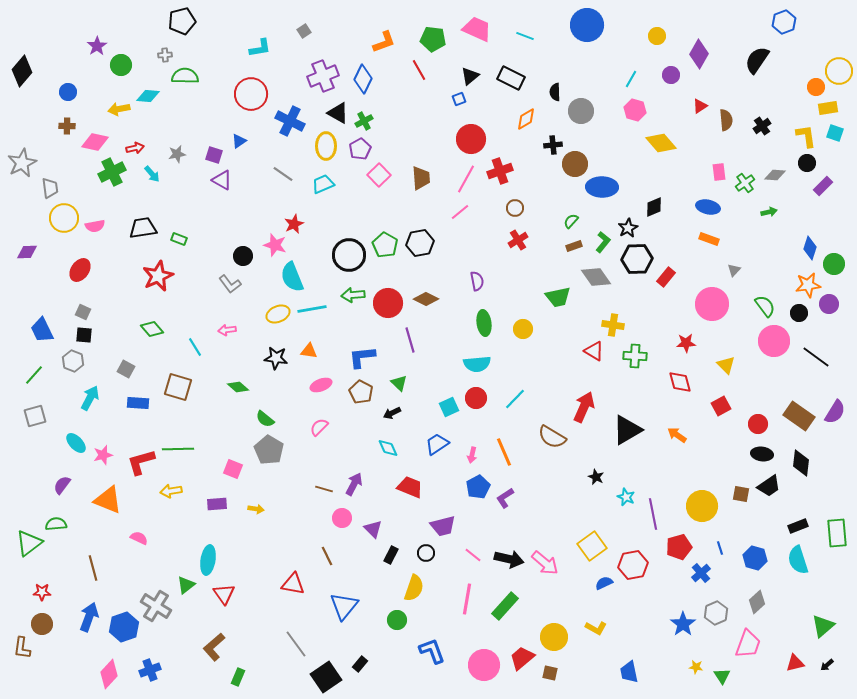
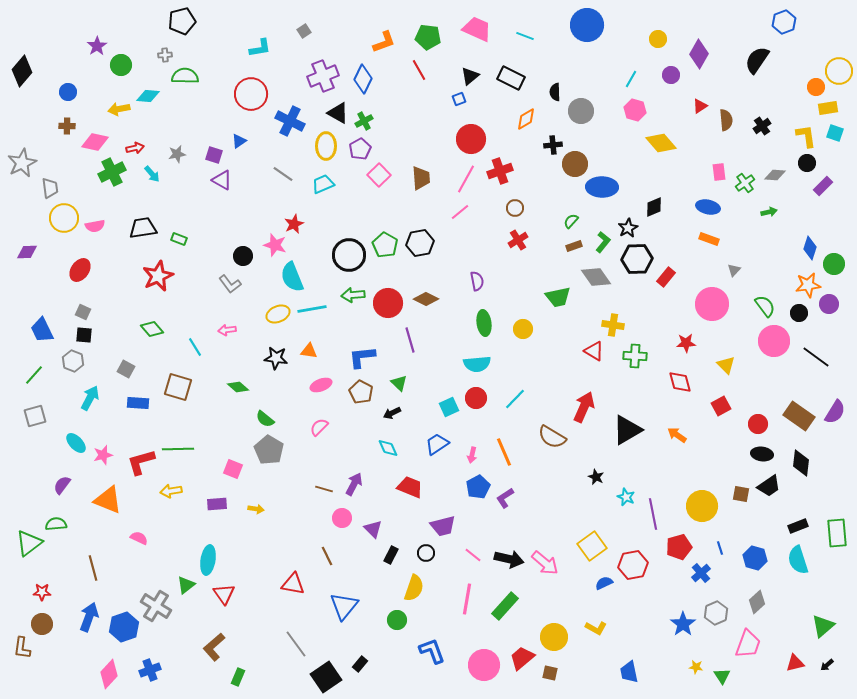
yellow circle at (657, 36): moved 1 px right, 3 px down
green pentagon at (433, 39): moved 5 px left, 2 px up
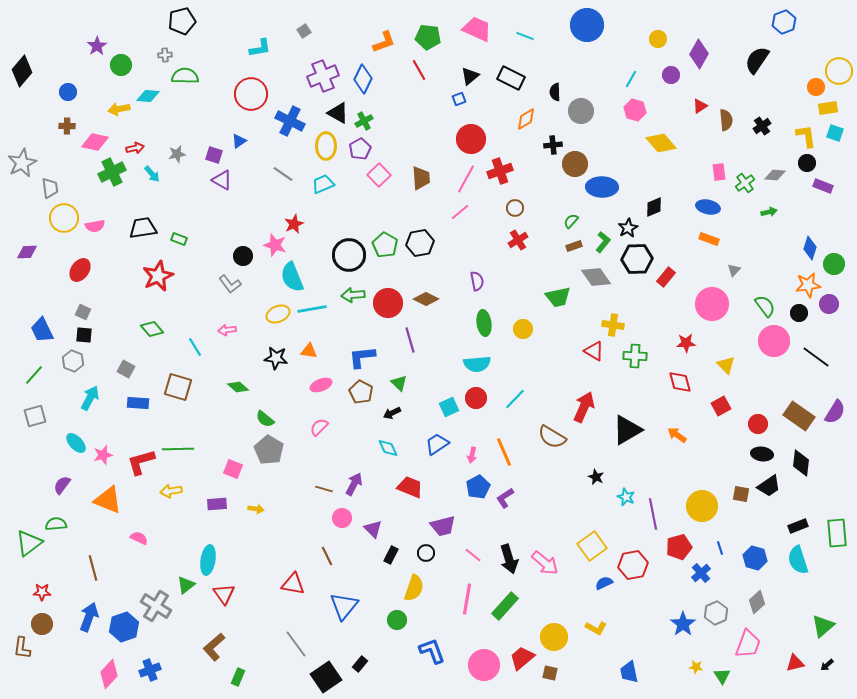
purple rectangle at (823, 186): rotated 66 degrees clockwise
black arrow at (509, 559): rotated 60 degrees clockwise
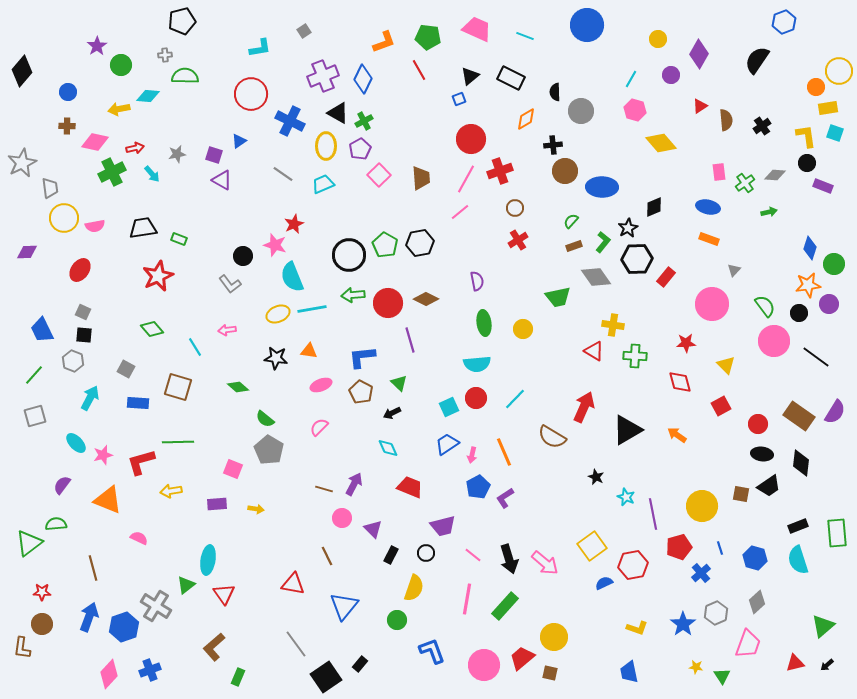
brown circle at (575, 164): moved 10 px left, 7 px down
blue trapezoid at (437, 444): moved 10 px right
green line at (178, 449): moved 7 px up
yellow L-shape at (596, 628): moved 41 px right; rotated 10 degrees counterclockwise
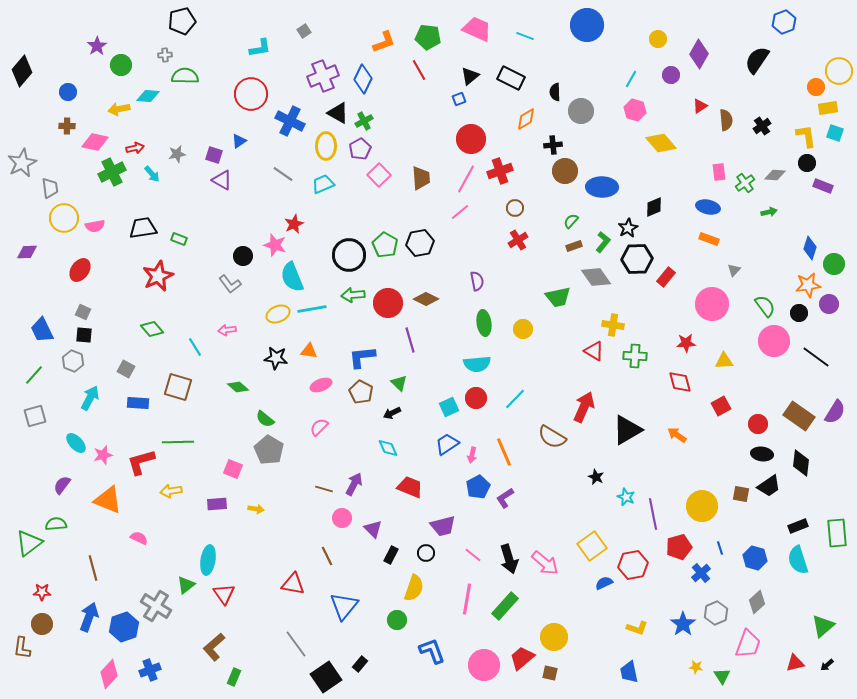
yellow triangle at (726, 365): moved 2 px left, 4 px up; rotated 48 degrees counterclockwise
green rectangle at (238, 677): moved 4 px left
